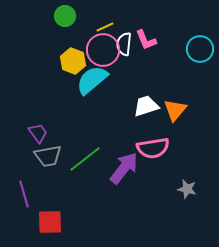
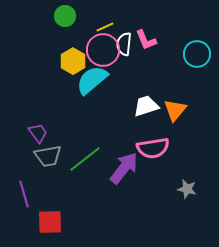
cyan circle: moved 3 px left, 5 px down
yellow hexagon: rotated 10 degrees clockwise
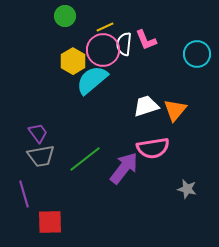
gray trapezoid: moved 7 px left
